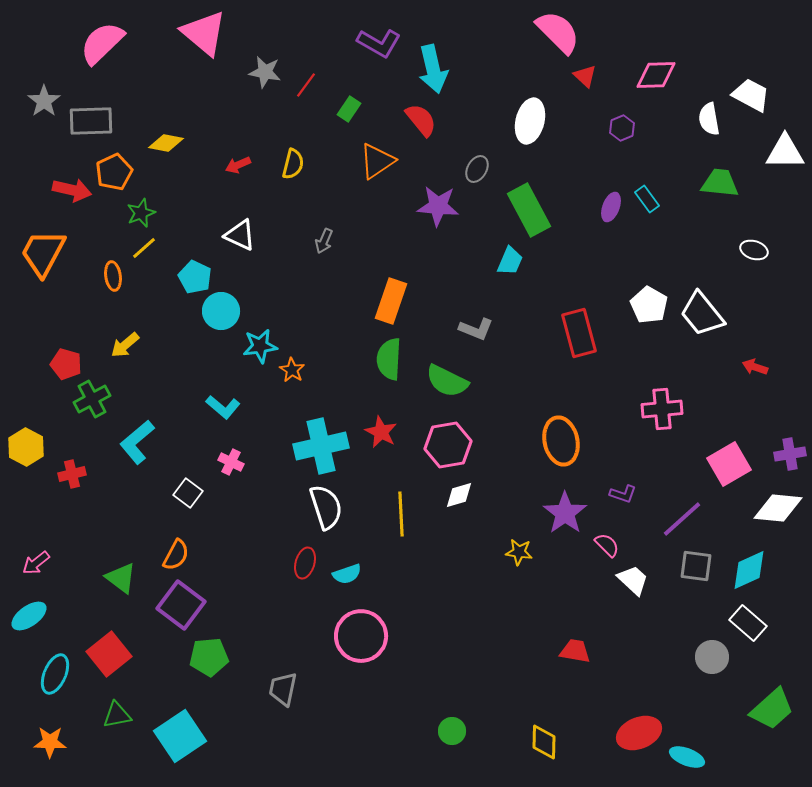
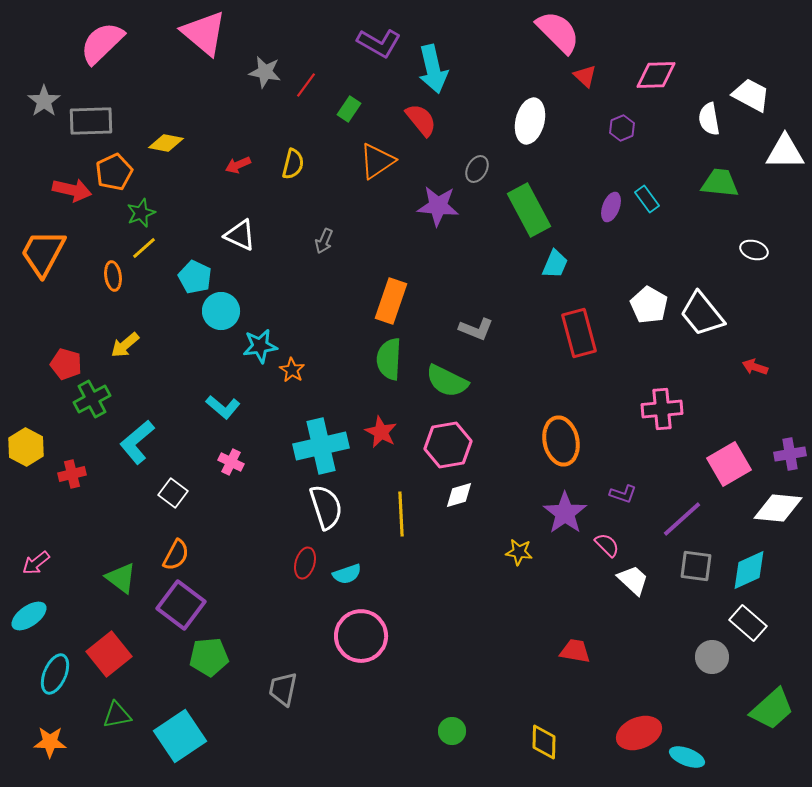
cyan trapezoid at (510, 261): moved 45 px right, 3 px down
white square at (188, 493): moved 15 px left
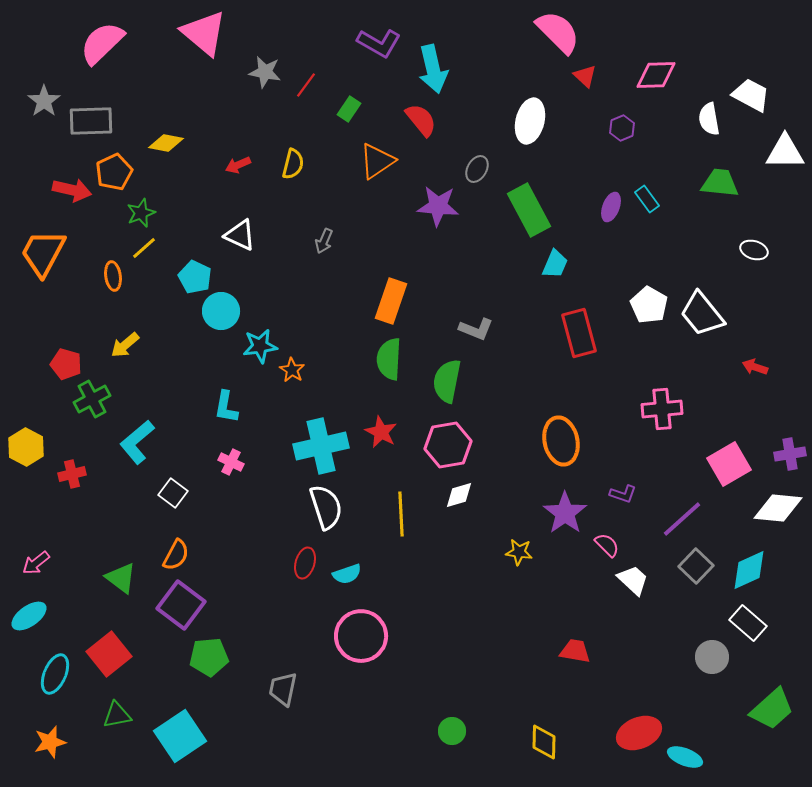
green semicircle at (447, 381): rotated 75 degrees clockwise
cyan L-shape at (223, 407): moved 3 px right; rotated 60 degrees clockwise
gray square at (696, 566): rotated 36 degrees clockwise
orange star at (50, 742): rotated 16 degrees counterclockwise
cyan ellipse at (687, 757): moved 2 px left
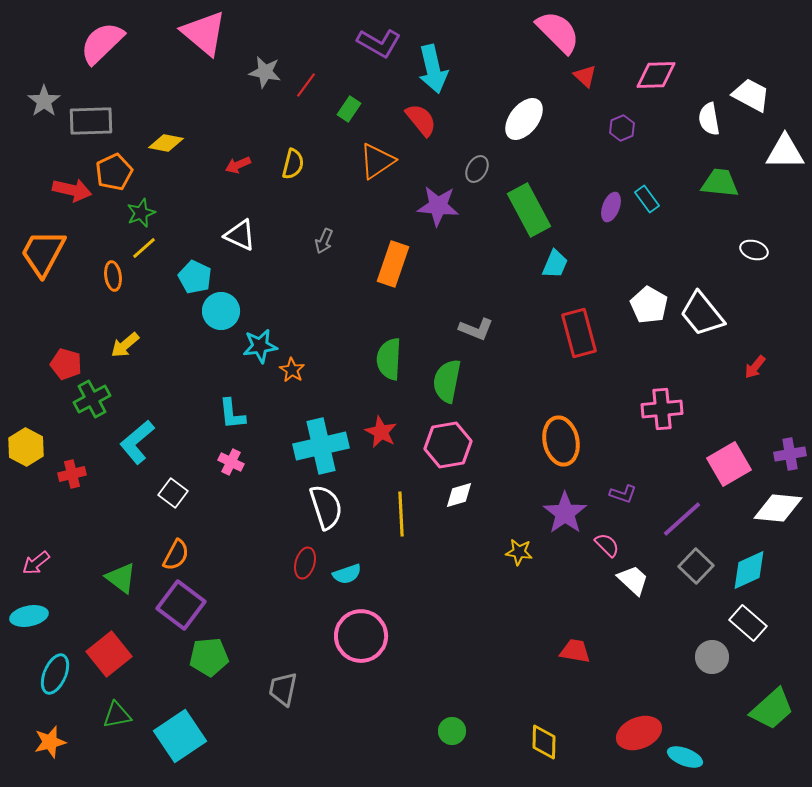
white ellipse at (530, 121): moved 6 px left, 2 px up; rotated 24 degrees clockwise
orange rectangle at (391, 301): moved 2 px right, 37 px up
red arrow at (755, 367): rotated 70 degrees counterclockwise
cyan L-shape at (226, 407): moved 6 px right, 7 px down; rotated 16 degrees counterclockwise
cyan ellipse at (29, 616): rotated 24 degrees clockwise
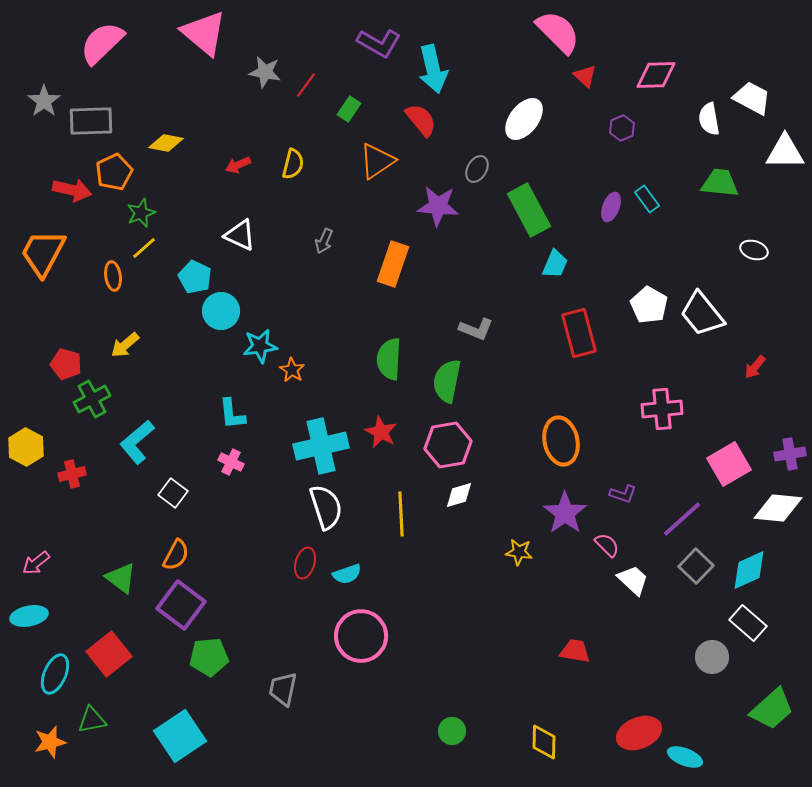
white trapezoid at (751, 95): moved 1 px right, 3 px down
green triangle at (117, 715): moved 25 px left, 5 px down
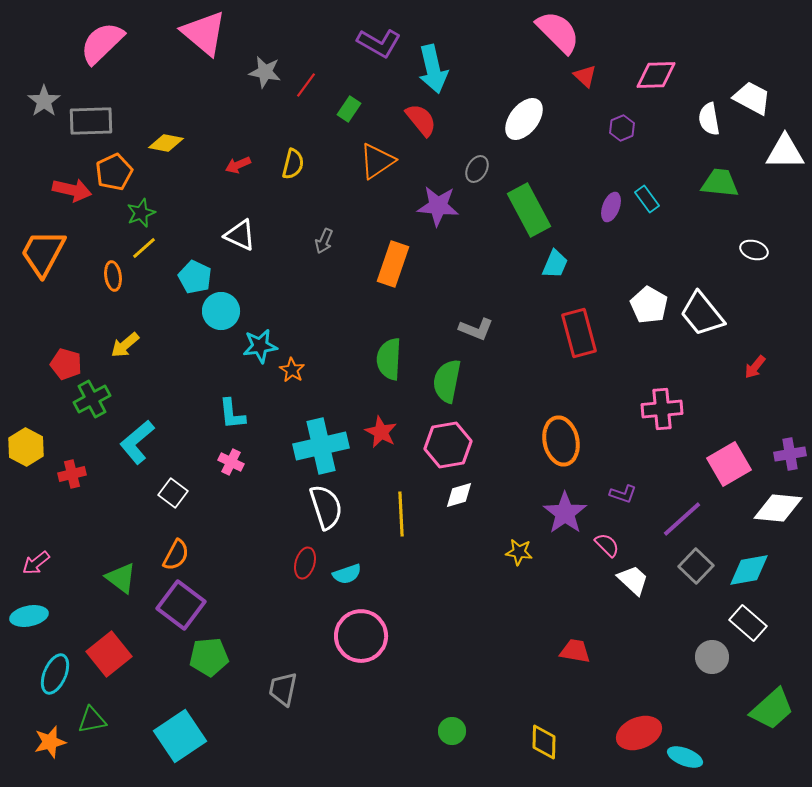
cyan diamond at (749, 570): rotated 15 degrees clockwise
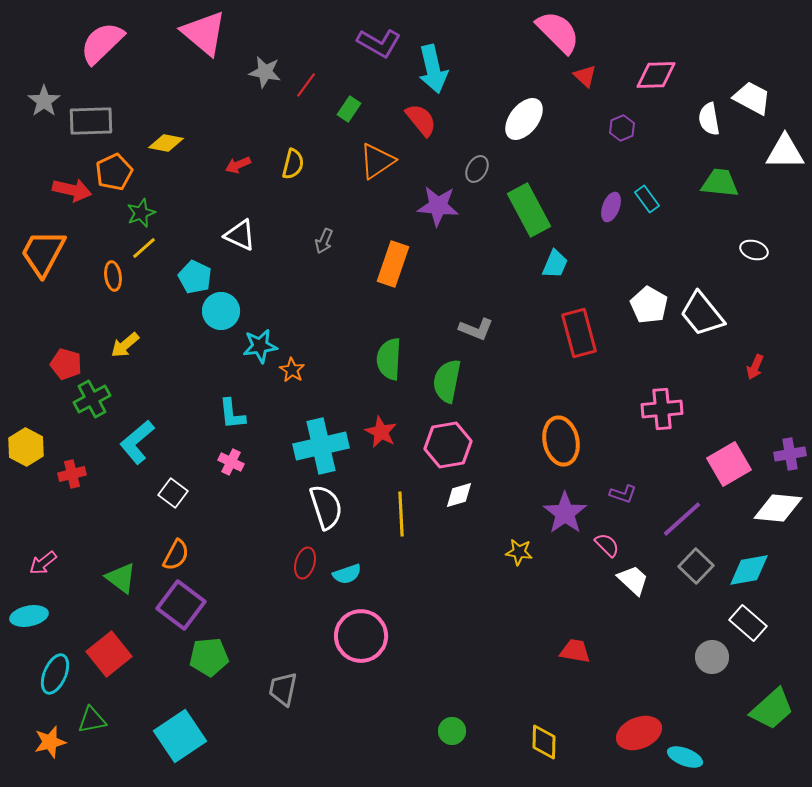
red arrow at (755, 367): rotated 15 degrees counterclockwise
pink arrow at (36, 563): moved 7 px right
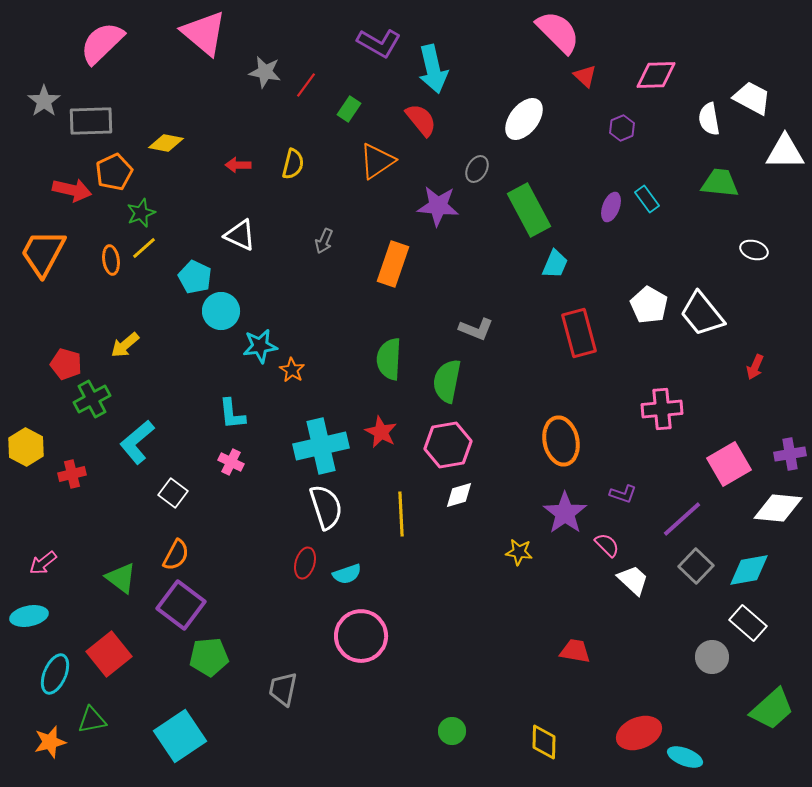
red arrow at (238, 165): rotated 25 degrees clockwise
orange ellipse at (113, 276): moved 2 px left, 16 px up
